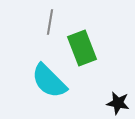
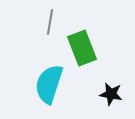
cyan semicircle: moved 3 px down; rotated 63 degrees clockwise
black star: moved 7 px left, 9 px up
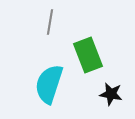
green rectangle: moved 6 px right, 7 px down
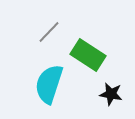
gray line: moved 1 px left, 10 px down; rotated 35 degrees clockwise
green rectangle: rotated 36 degrees counterclockwise
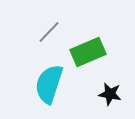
green rectangle: moved 3 px up; rotated 56 degrees counterclockwise
black star: moved 1 px left
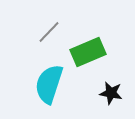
black star: moved 1 px right, 1 px up
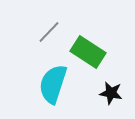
green rectangle: rotated 56 degrees clockwise
cyan semicircle: moved 4 px right
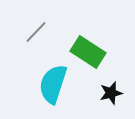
gray line: moved 13 px left
black star: rotated 25 degrees counterclockwise
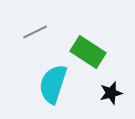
gray line: moved 1 px left; rotated 20 degrees clockwise
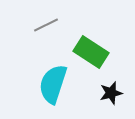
gray line: moved 11 px right, 7 px up
green rectangle: moved 3 px right
